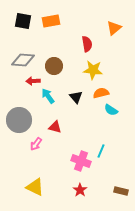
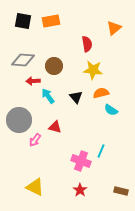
pink arrow: moved 1 px left, 4 px up
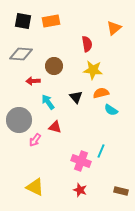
gray diamond: moved 2 px left, 6 px up
cyan arrow: moved 6 px down
red star: rotated 16 degrees counterclockwise
